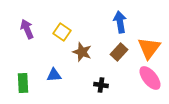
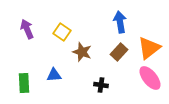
orange triangle: rotated 15 degrees clockwise
green rectangle: moved 1 px right
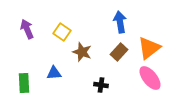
blue triangle: moved 2 px up
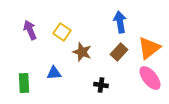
purple arrow: moved 3 px right, 1 px down
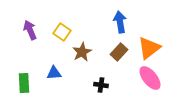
brown star: rotated 24 degrees clockwise
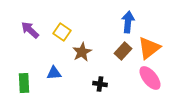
blue arrow: moved 8 px right; rotated 15 degrees clockwise
purple arrow: rotated 24 degrees counterclockwise
brown rectangle: moved 4 px right, 1 px up
black cross: moved 1 px left, 1 px up
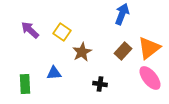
blue arrow: moved 6 px left, 8 px up; rotated 15 degrees clockwise
green rectangle: moved 1 px right, 1 px down
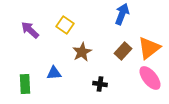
yellow square: moved 3 px right, 7 px up
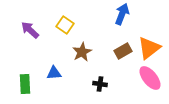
brown rectangle: rotated 18 degrees clockwise
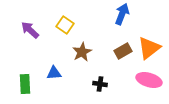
pink ellipse: moved 1 px left, 2 px down; rotated 35 degrees counterclockwise
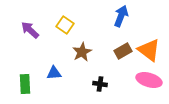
blue arrow: moved 1 px left, 2 px down
orange triangle: moved 2 px down; rotated 45 degrees counterclockwise
